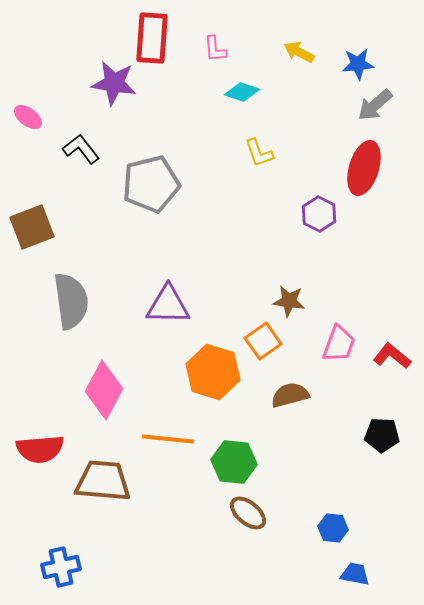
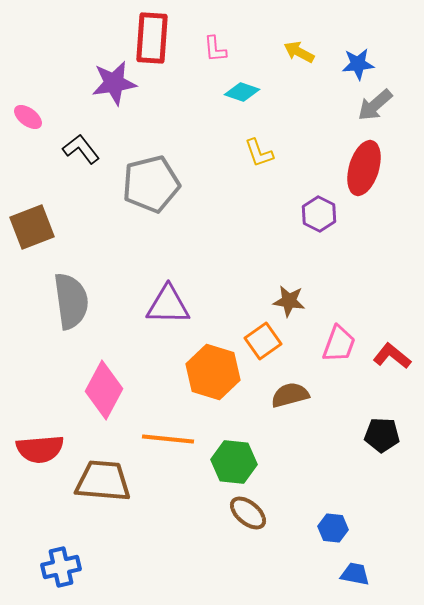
purple star: rotated 18 degrees counterclockwise
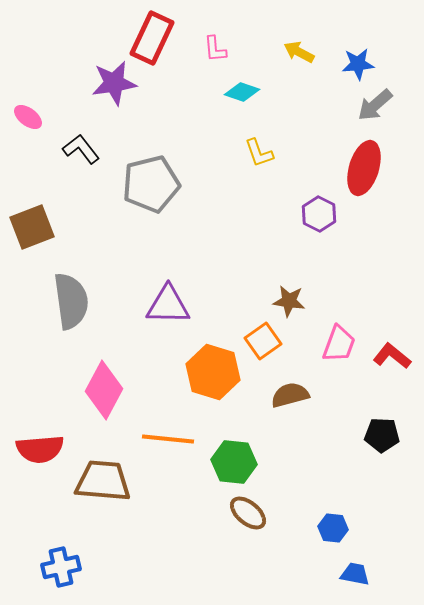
red rectangle: rotated 21 degrees clockwise
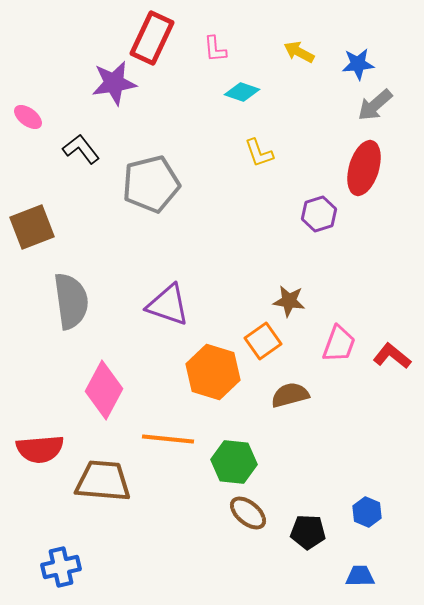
purple hexagon: rotated 16 degrees clockwise
purple triangle: rotated 18 degrees clockwise
black pentagon: moved 74 px left, 97 px down
blue hexagon: moved 34 px right, 16 px up; rotated 16 degrees clockwise
blue trapezoid: moved 5 px right, 2 px down; rotated 12 degrees counterclockwise
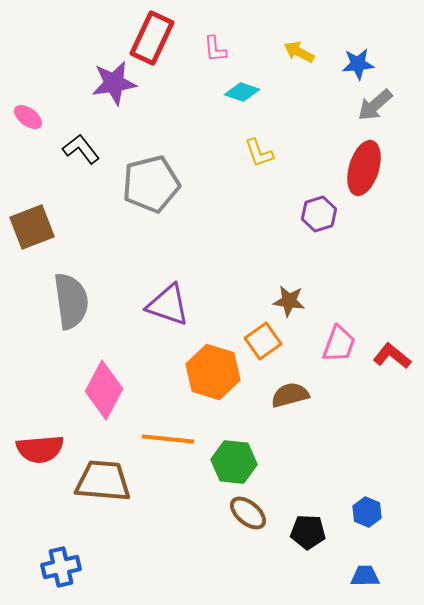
blue trapezoid: moved 5 px right
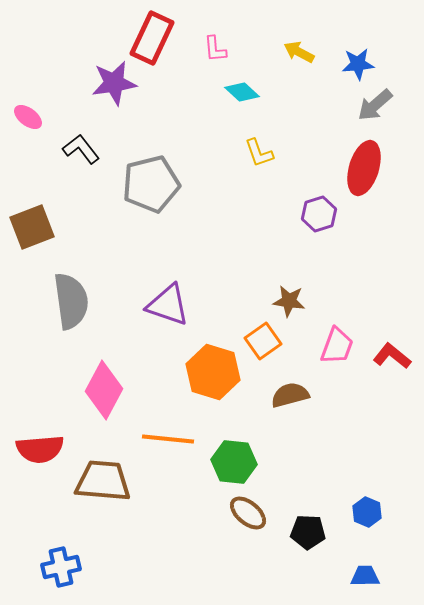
cyan diamond: rotated 24 degrees clockwise
pink trapezoid: moved 2 px left, 2 px down
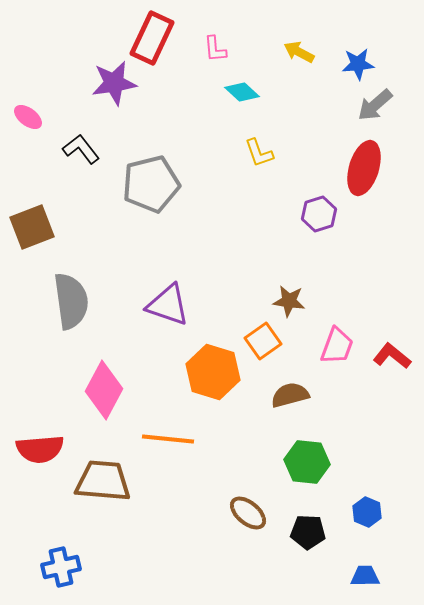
green hexagon: moved 73 px right
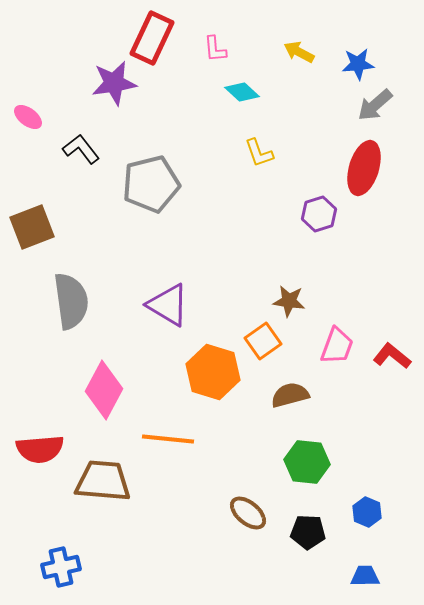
purple triangle: rotated 12 degrees clockwise
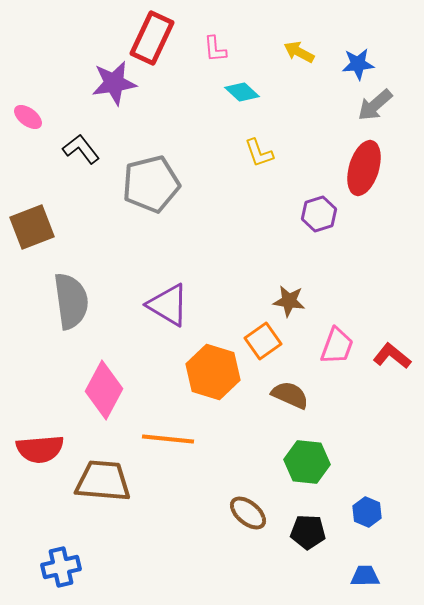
brown semicircle: rotated 39 degrees clockwise
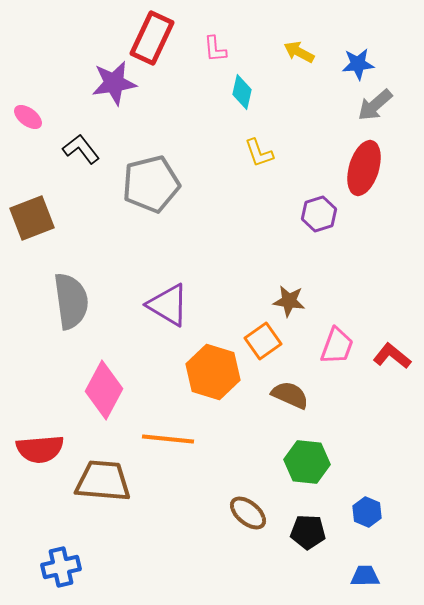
cyan diamond: rotated 60 degrees clockwise
brown square: moved 9 px up
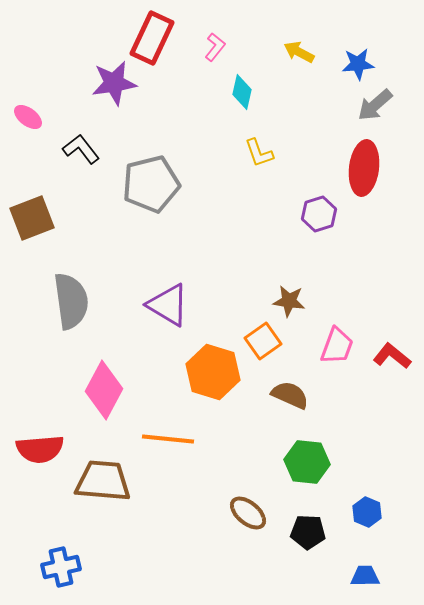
pink L-shape: moved 2 px up; rotated 136 degrees counterclockwise
red ellipse: rotated 10 degrees counterclockwise
